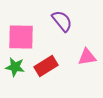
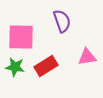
purple semicircle: rotated 20 degrees clockwise
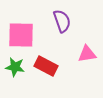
pink square: moved 2 px up
pink triangle: moved 3 px up
red rectangle: rotated 60 degrees clockwise
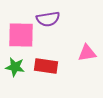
purple semicircle: moved 14 px left, 2 px up; rotated 100 degrees clockwise
pink triangle: moved 1 px up
red rectangle: rotated 20 degrees counterclockwise
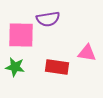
pink triangle: rotated 18 degrees clockwise
red rectangle: moved 11 px right, 1 px down
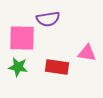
pink square: moved 1 px right, 3 px down
green star: moved 3 px right
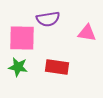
pink triangle: moved 20 px up
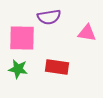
purple semicircle: moved 1 px right, 2 px up
green star: moved 2 px down
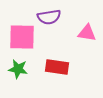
pink square: moved 1 px up
